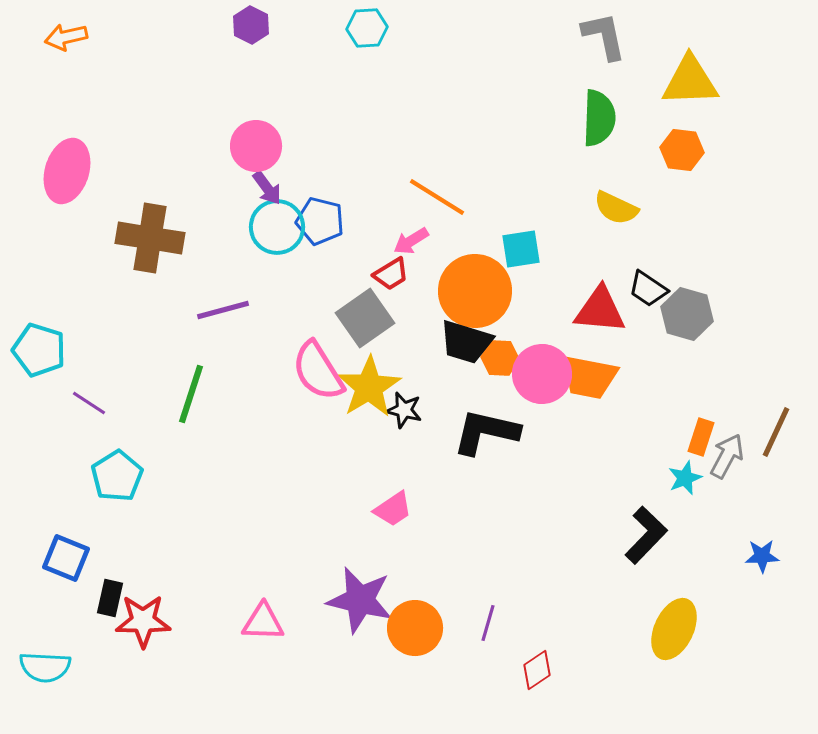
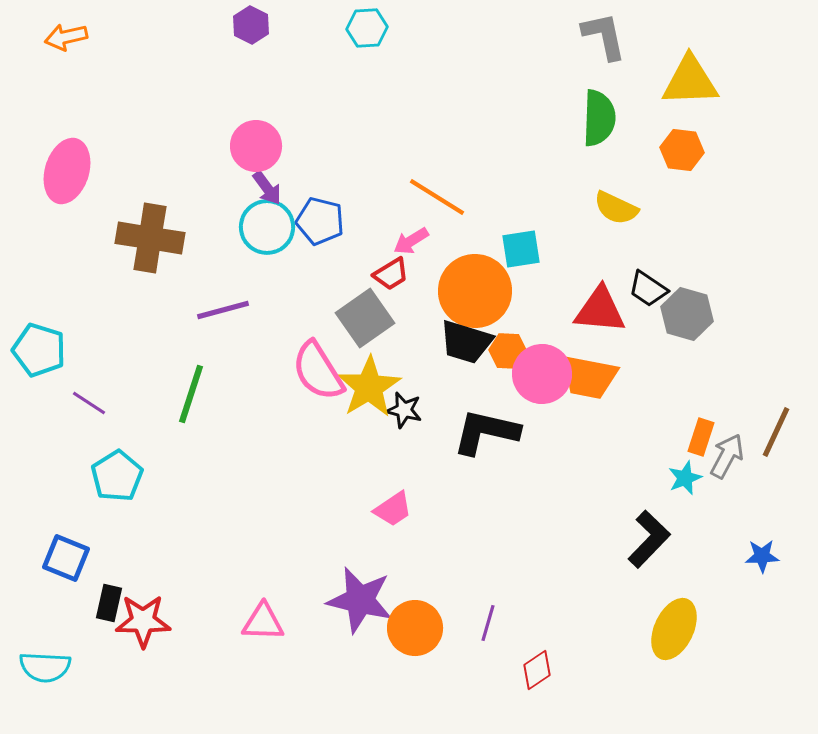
cyan circle at (277, 227): moved 10 px left
orange hexagon at (500, 358): moved 8 px right, 7 px up
black L-shape at (646, 535): moved 3 px right, 4 px down
black rectangle at (110, 598): moved 1 px left, 5 px down
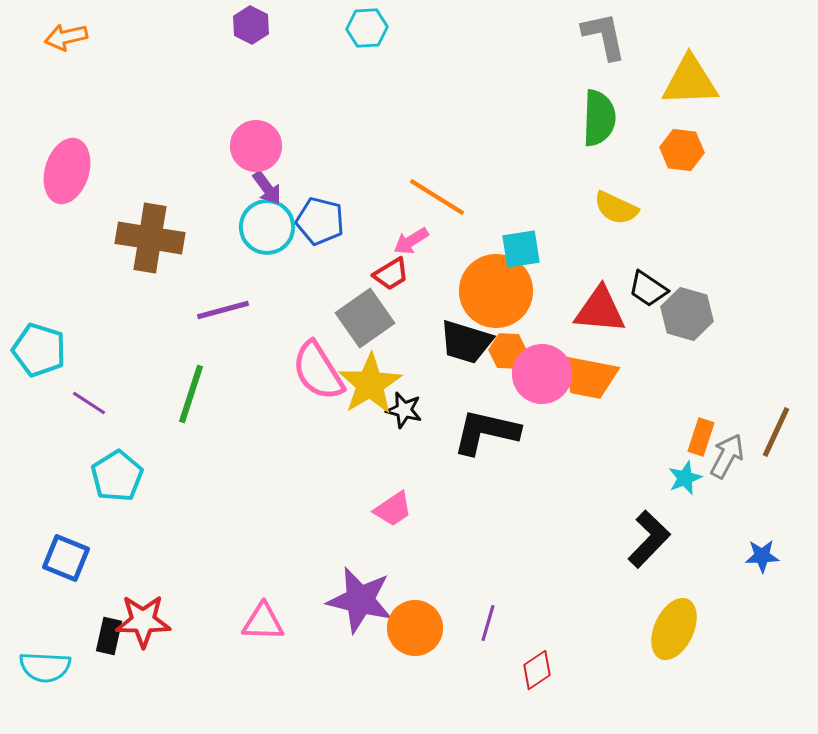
orange circle at (475, 291): moved 21 px right
yellow star at (369, 387): moved 1 px right, 3 px up
black rectangle at (109, 603): moved 33 px down
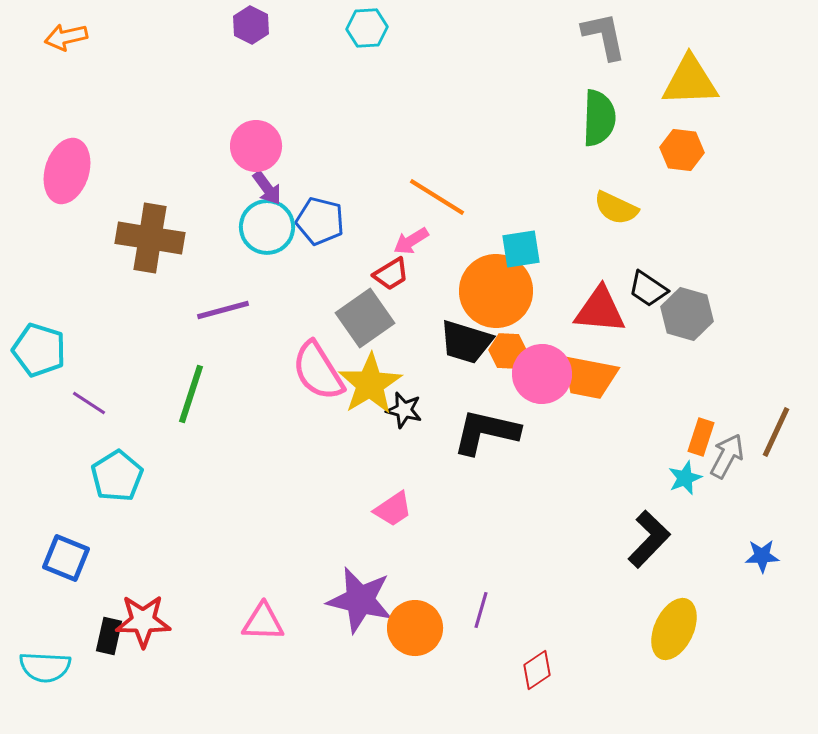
purple line at (488, 623): moved 7 px left, 13 px up
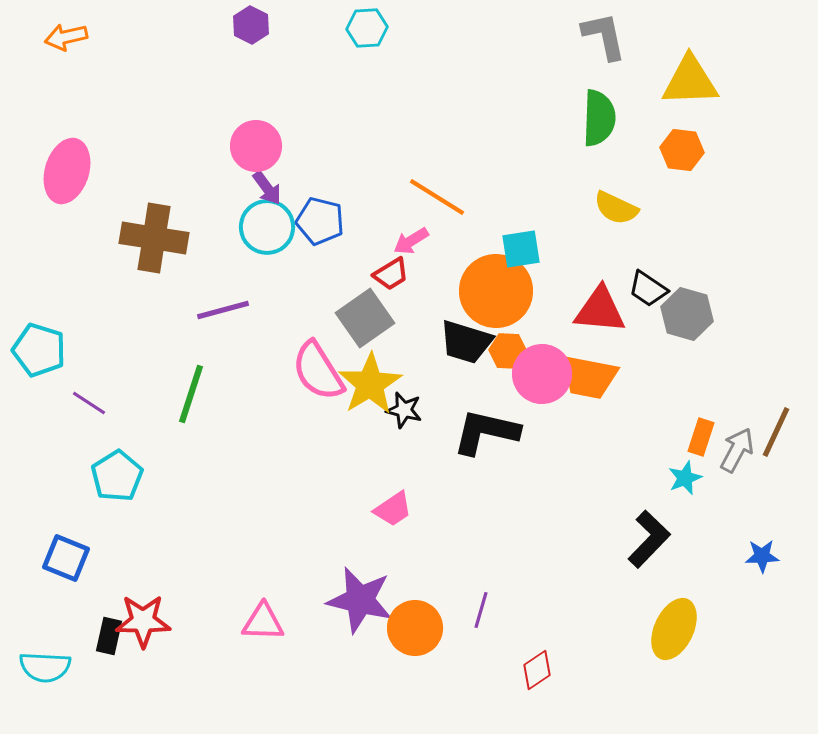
brown cross at (150, 238): moved 4 px right
gray arrow at (727, 456): moved 10 px right, 6 px up
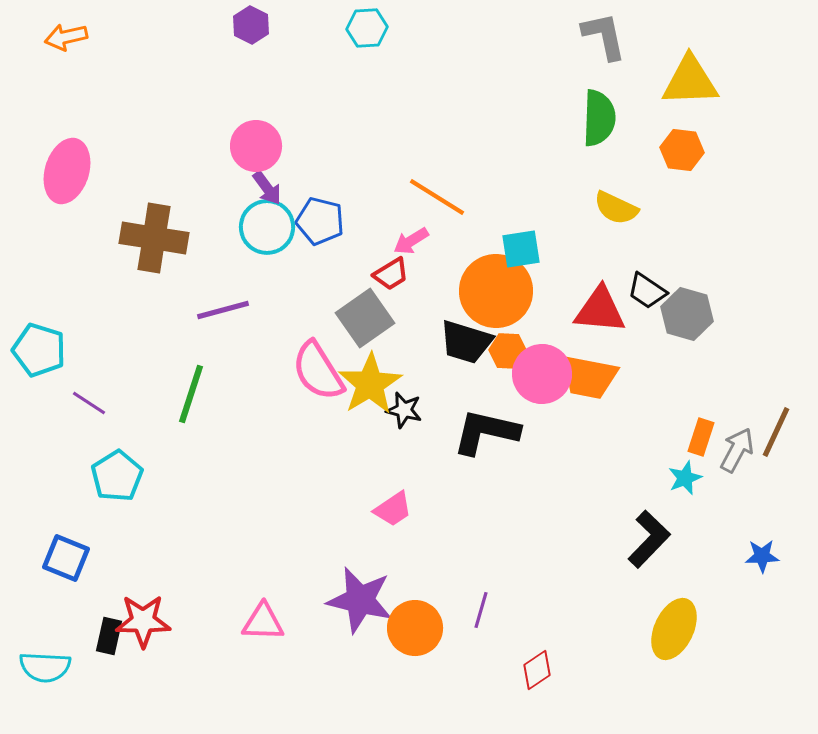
black trapezoid at (648, 289): moved 1 px left, 2 px down
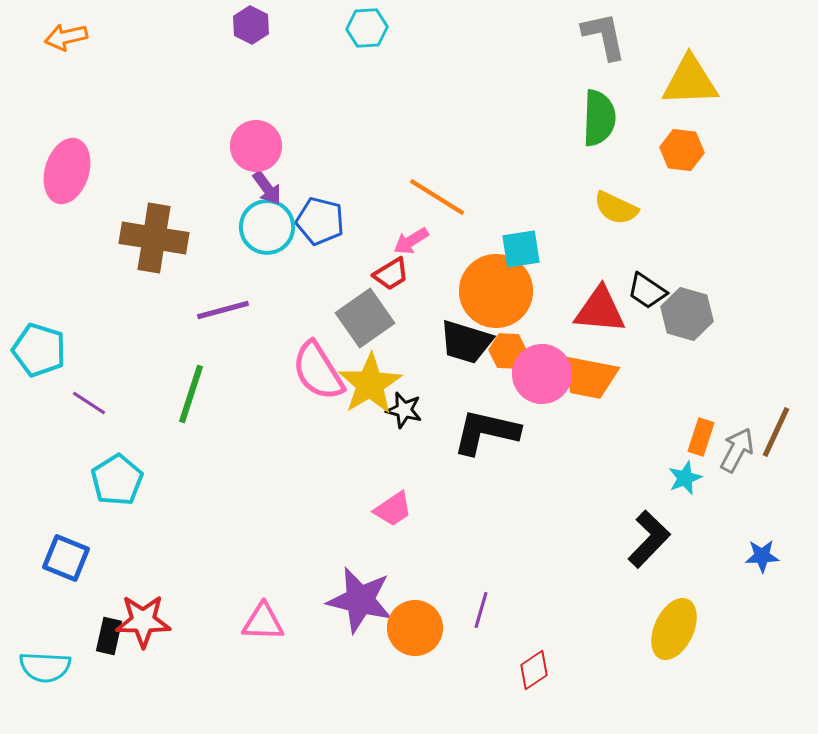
cyan pentagon at (117, 476): moved 4 px down
red diamond at (537, 670): moved 3 px left
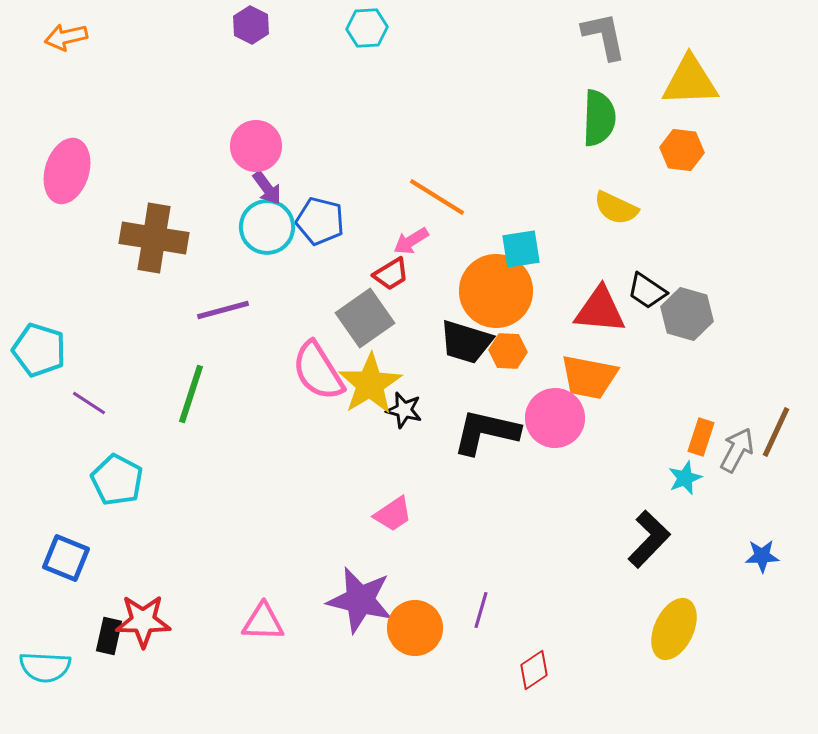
pink circle at (542, 374): moved 13 px right, 44 px down
cyan pentagon at (117, 480): rotated 12 degrees counterclockwise
pink trapezoid at (393, 509): moved 5 px down
